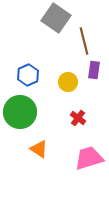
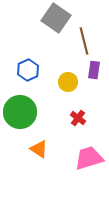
blue hexagon: moved 5 px up
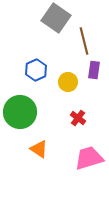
blue hexagon: moved 8 px right
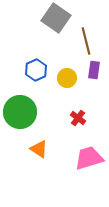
brown line: moved 2 px right
yellow circle: moved 1 px left, 4 px up
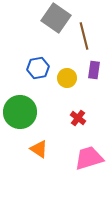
brown line: moved 2 px left, 5 px up
blue hexagon: moved 2 px right, 2 px up; rotated 15 degrees clockwise
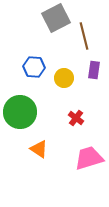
gray square: rotated 28 degrees clockwise
blue hexagon: moved 4 px left, 1 px up; rotated 15 degrees clockwise
yellow circle: moved 3 px left
red cross: moved 2 px left
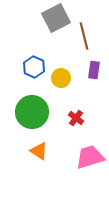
blue hexagon: rotated 20 degrees clockwise
yellow circle: moved 3 px left
green circle: moved 12 px right
orange triangle: moved 2 px down
pink trapezoid: moved 1 px right, 1 px up
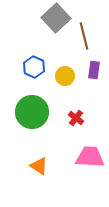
gray square: rotated 16 degrees counterclockwise
yellow circle: moved 4 px right, 2 px up
orange triangle: moved 15 px down
pink trapezoid: rotated 20 degrees clockwise
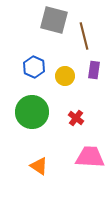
gray square: moved 2 px left, 2 px down; rotated 32 degrees counterclockwise
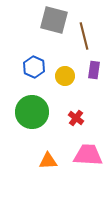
pink trapezoid: moved 2 px left, 2 px up
orange triangle: moved 9 px right, 5 px up; rotated 36 degrees counterclockwise
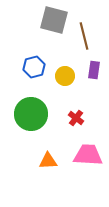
blue hexagon: rotated 20 degrees clockwise
green circle: moved 1 px left, 2 px down
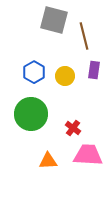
blue hexagon: moved 5 px down; rotated 15 degrees counterclockwise
red cross: moved 3 px left, 10 px down
